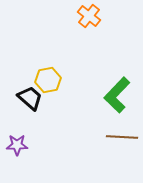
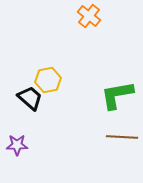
green L-shape: rotated 36 degrees clockwise
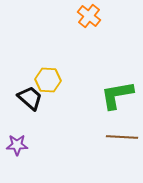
yellow hexagon: rotated 15 degrees clockwise
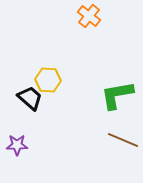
brown line: moved 1 px right, 3 px down; rotated 20 degrees clockwise
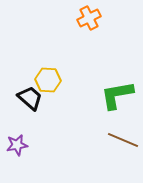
orange cross: moved 2 px down; rotated 25 degrees clockwise
purple star: rotated 10 degrees counterclockwise
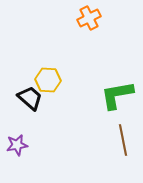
brown line: rotated 56 degrees clockwise
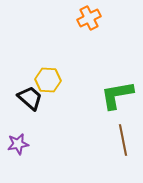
purple star: moved 1 px right, 1 px up
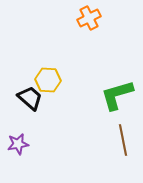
green L-shape: rotated 6 degrees counterclockwise
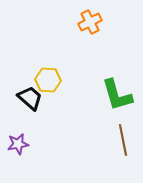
orange cross: moved 1 px right, 4 px down
green L-shape: rotated 90 degrees counterclockwise
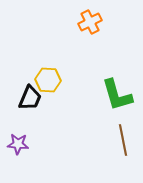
black trapezoid: rotated 72 degrees clockwise
purple star: rotated 15 degrees clockwise
